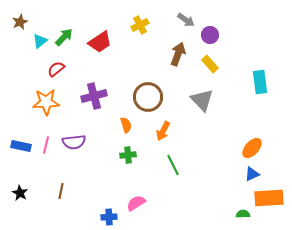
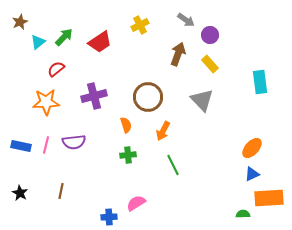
cyan triangle: moved 2 px left, 1 px down
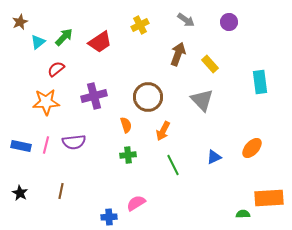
purple circle: moved 19 px right, 13 px up
blue triangle: moved 38 px left, 17 px up
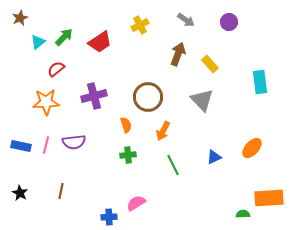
brown star: moved 4 px up
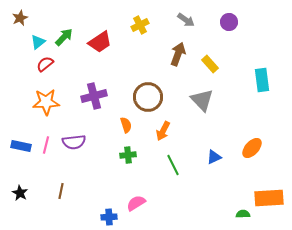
red semicircle: moved 11 px left, 5 px up
cyan rectangle: moved 2 px right, 2 px up
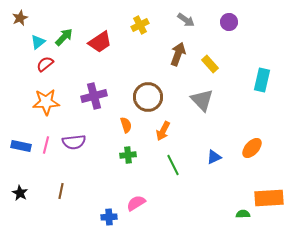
cyan rectangle: rotated 20 degrees clockwise
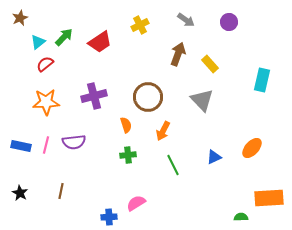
green semicircle: moved 2 px left, 3 px down
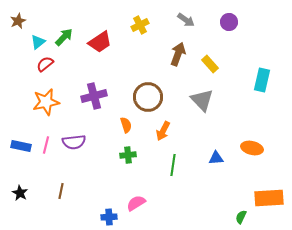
brown star: moved 2 px left, 3 px down
orange star: rotated 8 degrees counterclockwise
orange ellipse: rotated 60 degrees clockwise
blue triangle: moved 2 px right, 1 px down; rotated 21 degrees clockwise
green line: rotated 35 degrees clockwise
green semicircle: rotated 64 degrees counterclockwise
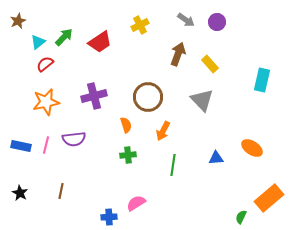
purple circle: moved 12 px left
purple semicircle: moved 3 px up
orange ellipse: rotated 20 degrees clockwise
orange rectangle: rotated 36 degrees counterclockwise
